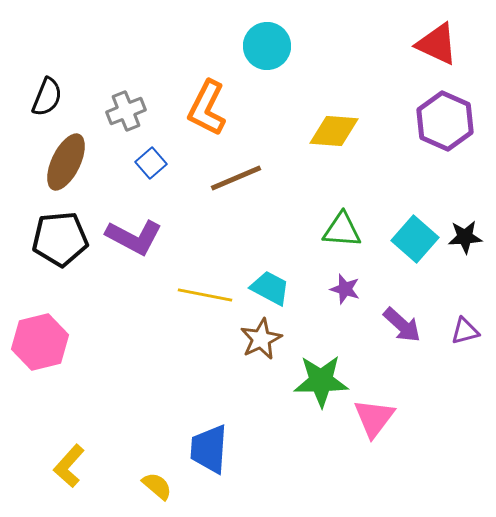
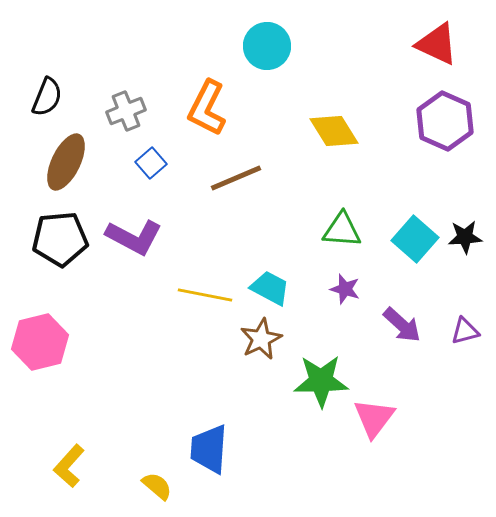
yellow diamond: rotated 54 degrees clockwise
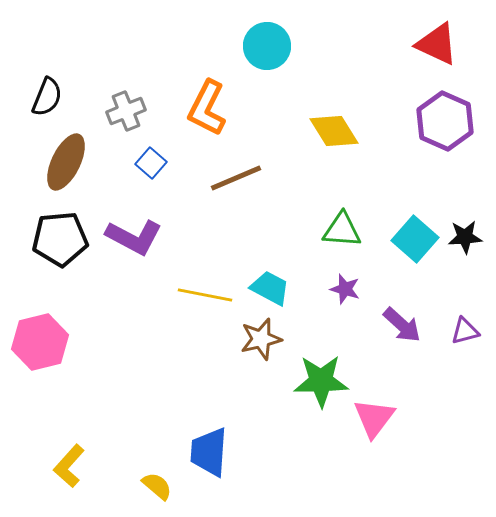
blue square: rotated 8 degrees counterclockwise
brown star: rotated 12 degrees clockwise
blue trapezoid: moved 3 px down
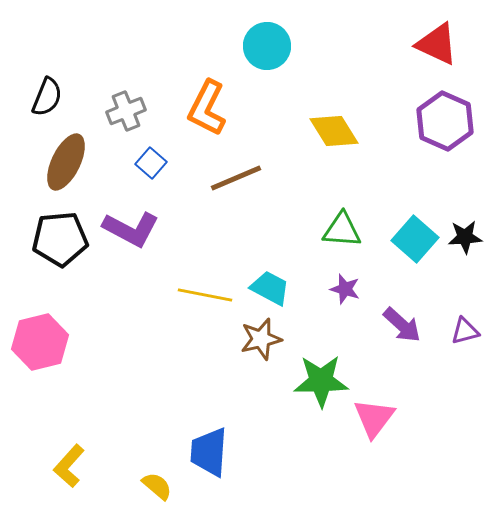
purple L-shape: moved 3 px left, 8 px up
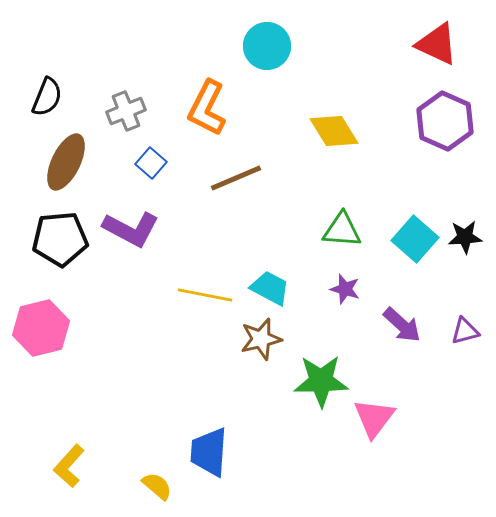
pink hexagon: moved 1 px right, 14 px up
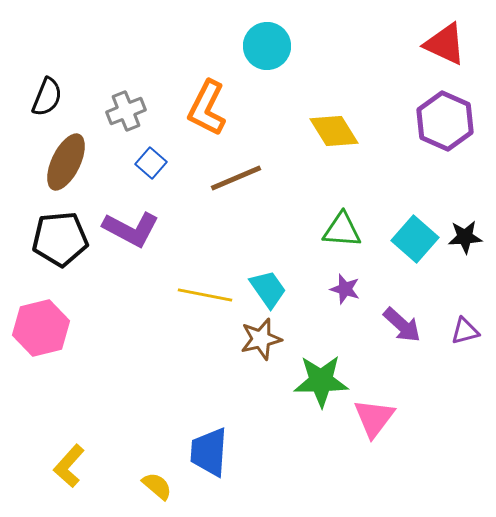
red triangle: moved 8 px right
cyan trapezoid: moved 2 px left, 1 px down; rotated 27 degrees clockwise
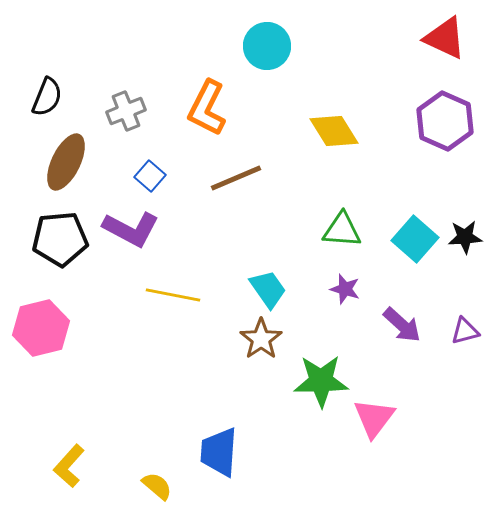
red triangle: moved 6 px up
blue square: moved 1 px left, 13 px down
yellow line: moved 32 px left
brown star: rotated 21 degrees counterclockwise
blue trapezoid: moved 10 px right
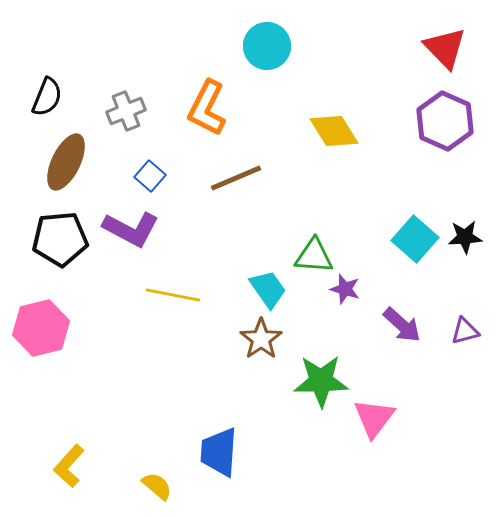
red triangle: moved 10 px down; rotated 21 degrees clockwise
green triangle: moved 28 px left, 26 px down
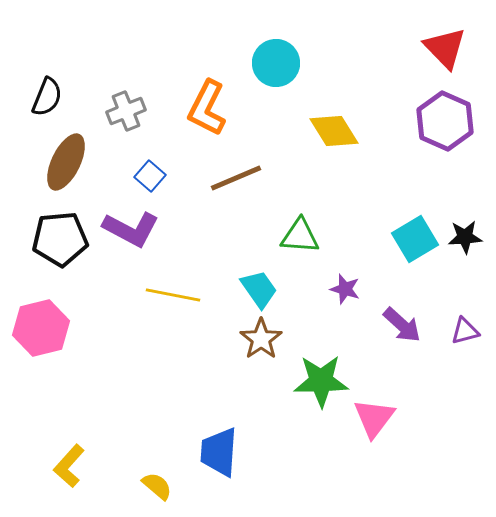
cyan circle: moved 9 px right, 17 px down
cyan square: rotated 18 degrees clockwise
green triangle: moved 14 px left, 20 px up
cyan trapezoid: moved 9 px left
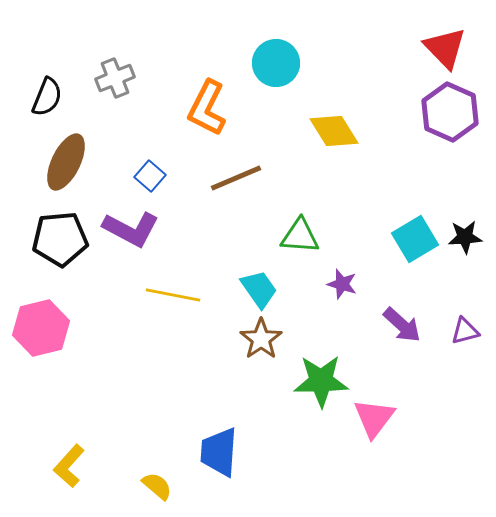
gray cross: moved 11 px left, 33 px up
purple hexagon: moved 5 px right, 9 px up
purple star: moved 3 px left, 5 px up
